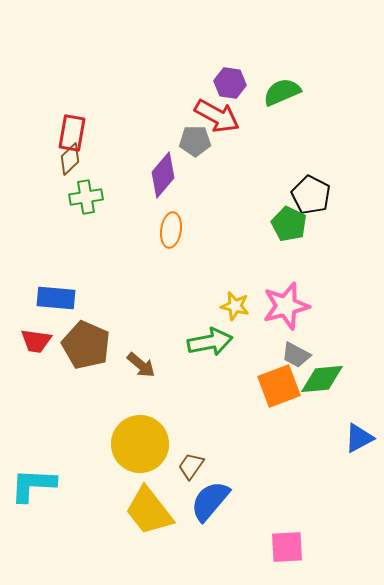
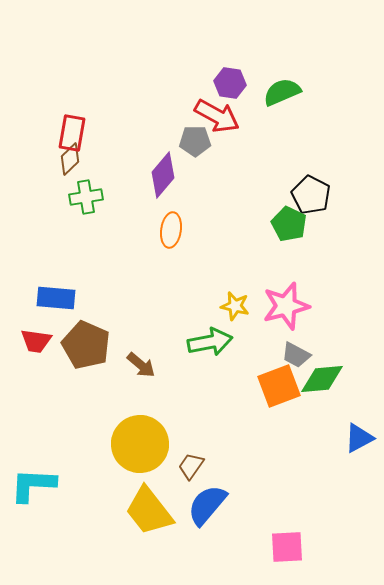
blue semicircle: moved 3 px left, 4 px down
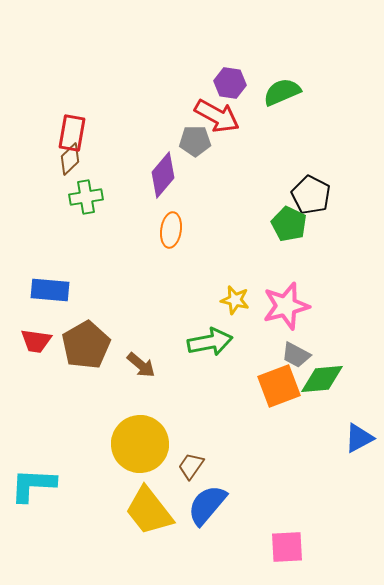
blue rectangle: moved 6 px left, 8 px up
yellow star: moved 6 px up
brown pentagon: rotated 18 degrees clockwise
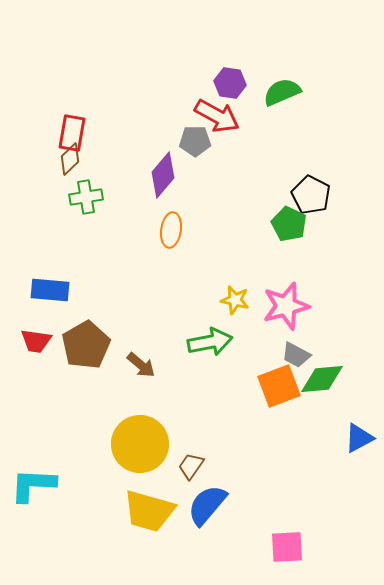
yellow trapezoid: rotated 36 degrees counterclockwise
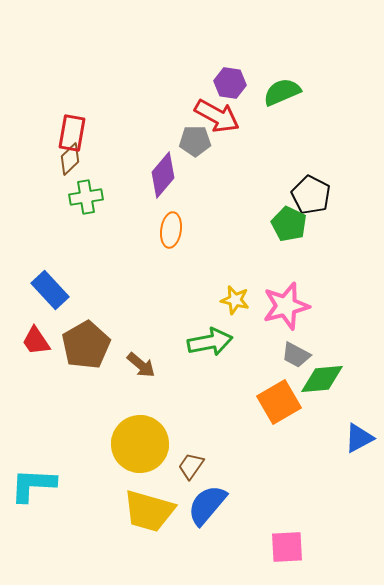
blue rectangle: rotated 42 degrees clockwise
red trapezoid: rotated 48 degrees clockwise
orange square: moved 16 px down; rotated 9 degrees counterclockwise
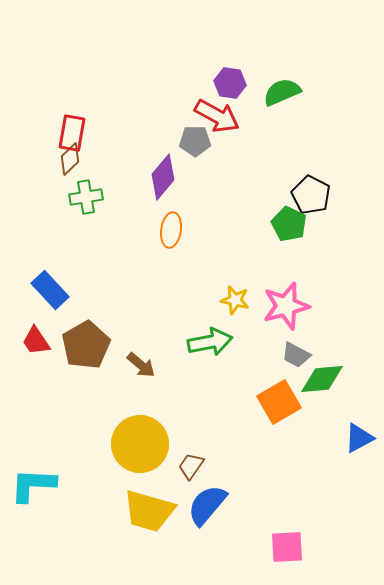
purple diamond: moved 2 px down
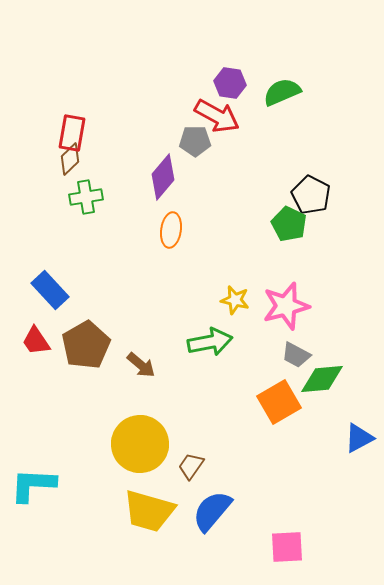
blue semicircle: moved 5 px right, 6 px down
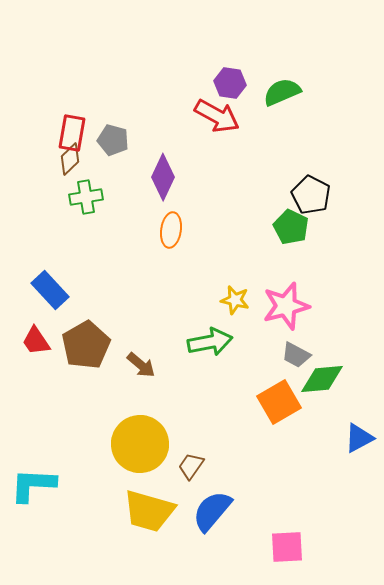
gray pentagon: moved 82 px left, 1 px up; rotated 16 degrees clockwise
purple diamond: rotated 15 degrees counterclockwise
green pentagon: moved 2 px right, 3 px down
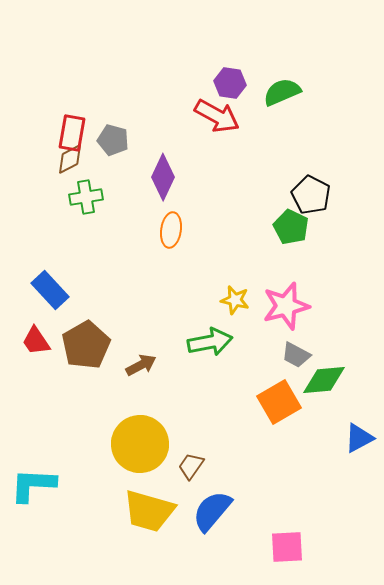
brown diamond: rotated 16 degrees clockwise
brown arrow: rotated 68 degrees counterclockwise
green diamond: moved 2 px right, 1 px down
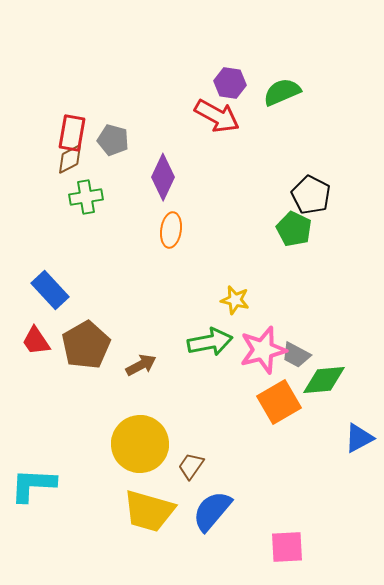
green pentagon: moved 3 px right, 2 px down
pink star: moved 23 px left, 44 px down
